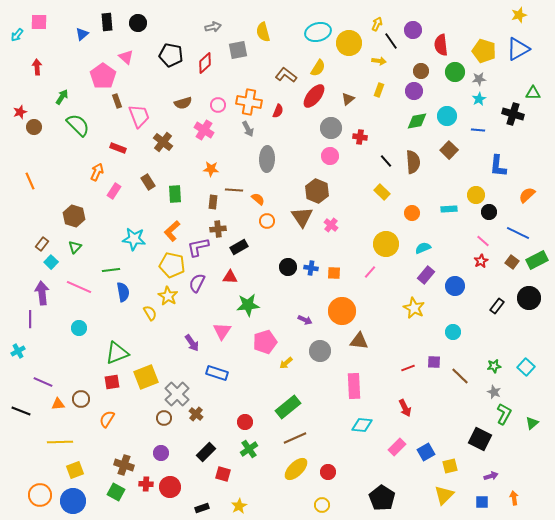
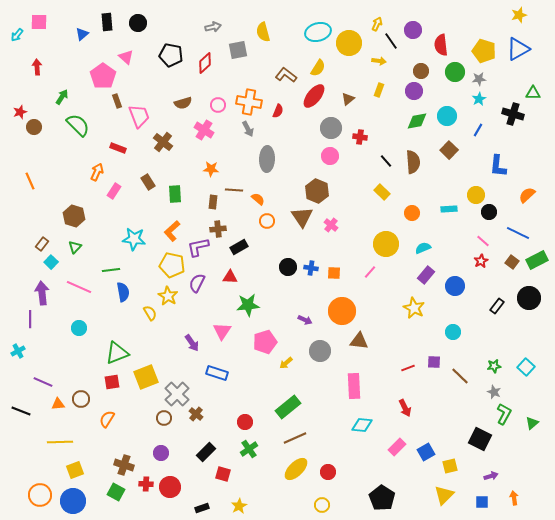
blue line at (478, 130): rotated 64 degrees counterclockwise
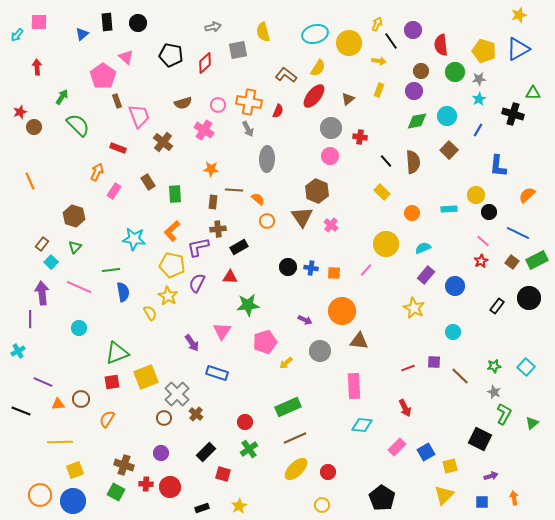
cyan ellipse at (318, 32): moved 3 px left, 2 px down
pink line at (370, 272): moved 4 px left, 2 px up
green rectangle at (288, 407): rotated 15 degrees clockwise
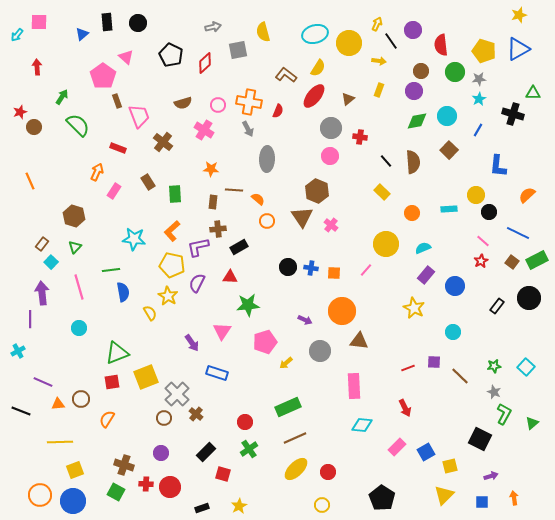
black pentagon at (171, 55): rotated 15 degrees clockwise
pink line at (79, 287): rotated 50 degrees clockwise
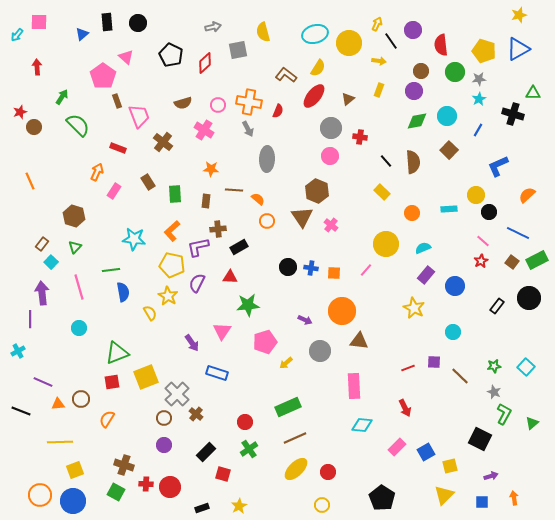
blue L-shape at (498, 166): rotated 60 degrees clockwise
brown rectangle at (213, 202): moved 7 px left, 1 px up
purple circle at (161, 453): moved 3 px right, 8 px up
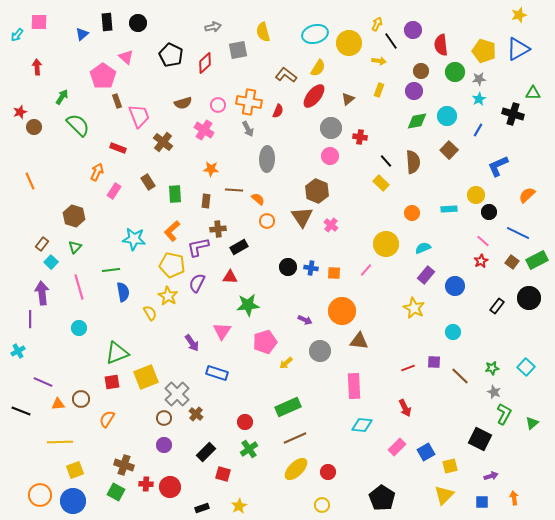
yellow rectangle at (382, 192): moved 1 px left, 9 px up
green star at (494, 366): moved 2 px left, 2 px down
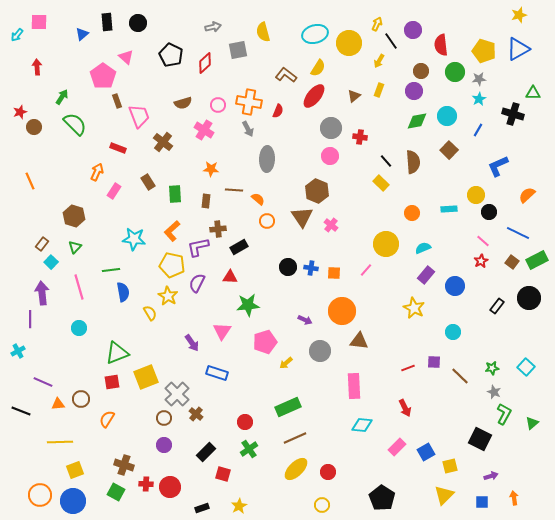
yellow arrow at (379, 61): rotated 112 degrees clockwise
brown triangle at (348, 99): moved 6 px right, 3 px up
green semicircle at (78, 125): moved 3 px left, 1 px up
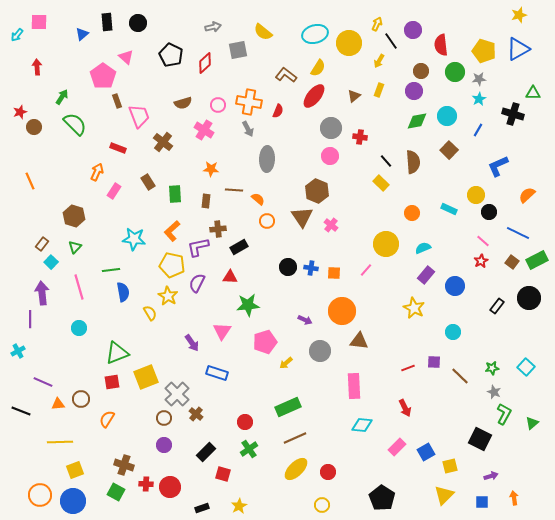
yellow semicircle at (263, 32): rotated 36 degrees counterclockwise
cyan rectangle at (449, 209): rotated 28 degrees clockwise
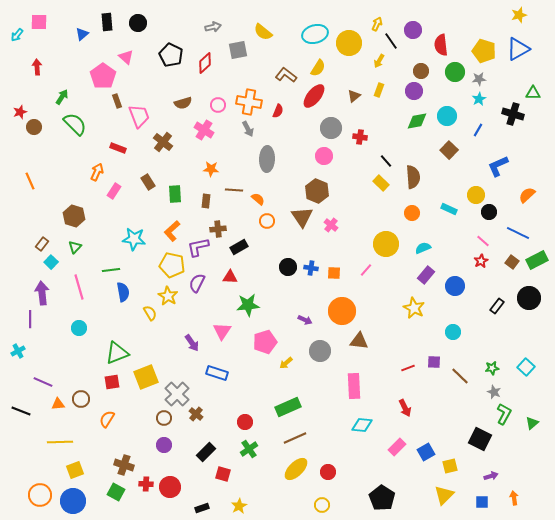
pink circle at (330, 156): moved 6 px left
brown semicircle at (413, 162): moved 15 px down
